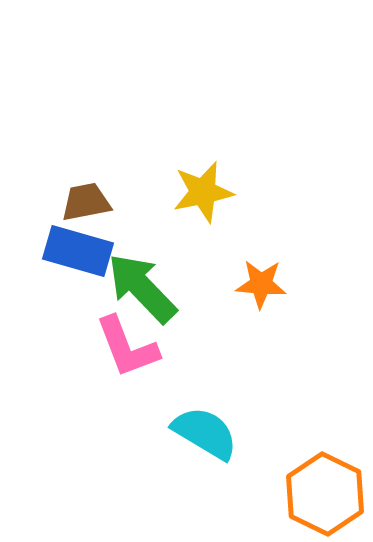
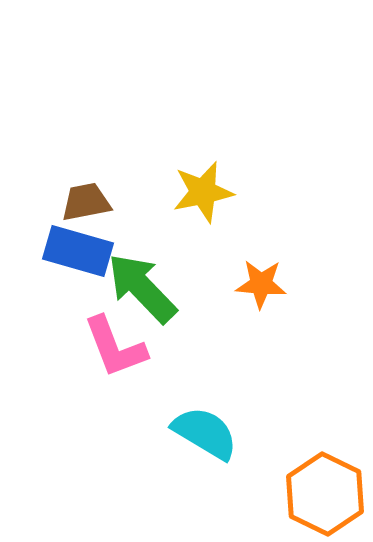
pink L-shape: moved 12 px left
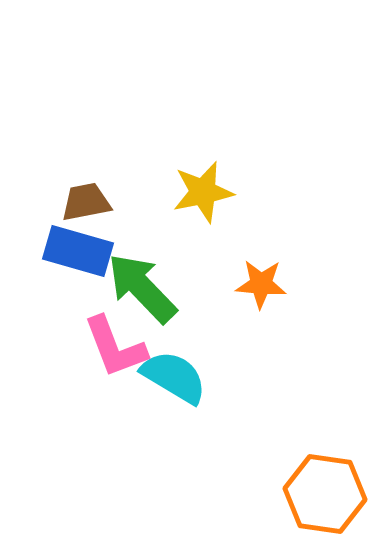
cyan semicircle: moved 31 px left, 56 px up
orange hexagon: rotated 18 degrees counterclockwise
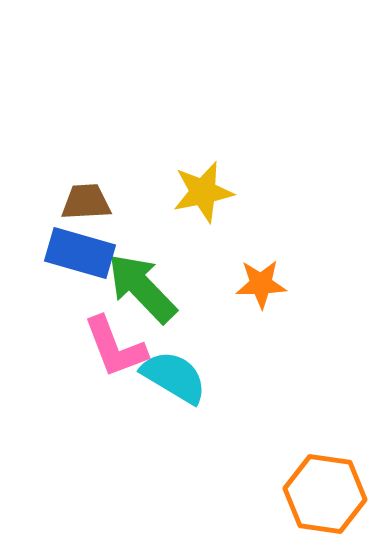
brown trapezoid: rotated 8 degrees clockwise
blue rectangle: moved 2 px right, 2 px down
orange star: rotated 6 degrees counterclockwise
